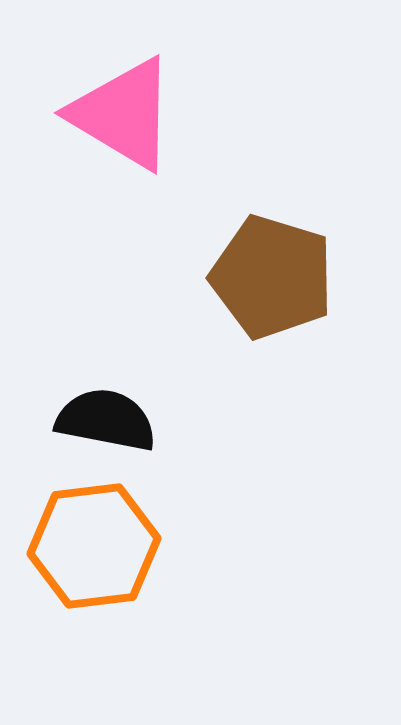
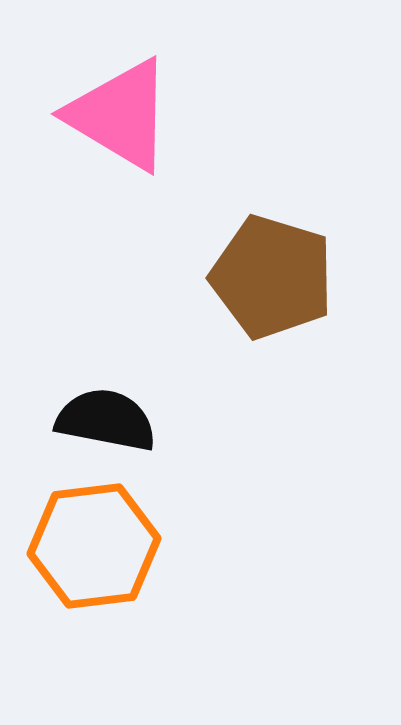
pink triangle: moved 3 px left, 1 px down
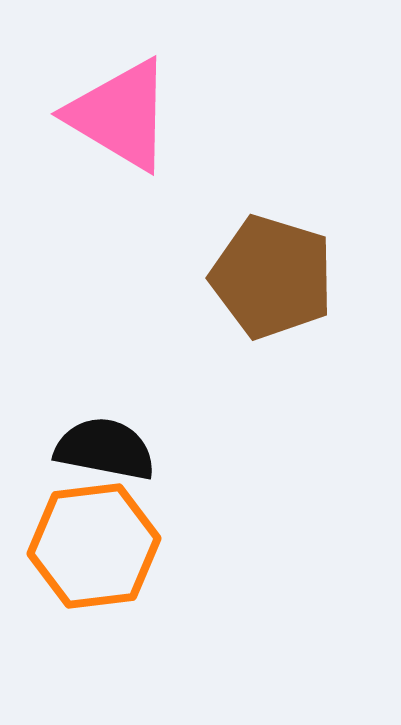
black semicircle: moved 1 px left, 29 px down
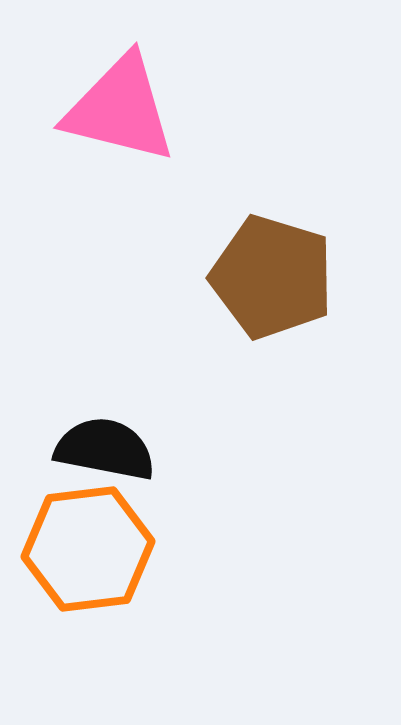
pink triangle: moved 6 px up; rotated 17 degrees counterclockwise
orange hexagon: moved 6 px left, 3 px down
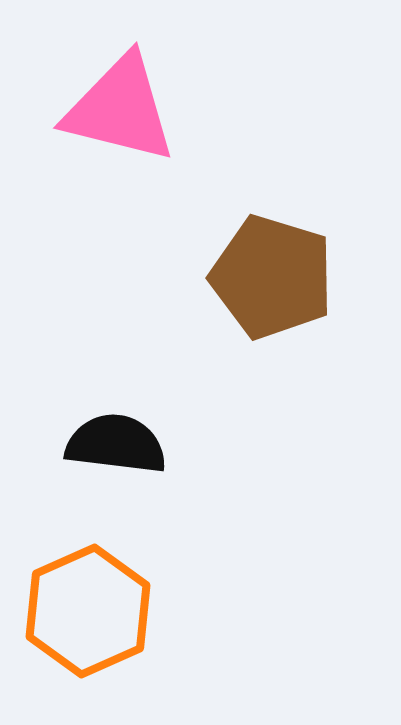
black semicircle: moved 11 px right, 5 px up; rotated 4 degrees counterclockwise
orange hexagon: moved 62 px down; rotated 17 degrees counterclockwise
